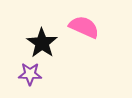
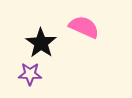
black star: moved 1 px left
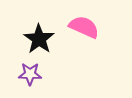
black star: moved 2 px left, 4 px up
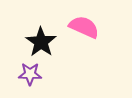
black star: moved 2 px right, 3 px down
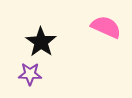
pink semicircle: moved 22 px right
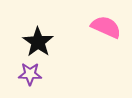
black star: moved 3 px left
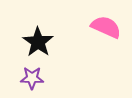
purple star: moved 2 px right, 4 px down
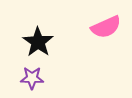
pink semicircle: rotated 132 degrees clockwise
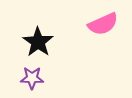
pink semicircle: moved 3 px left, 3 px up
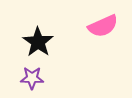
pink semicircle: moved 2 px down
